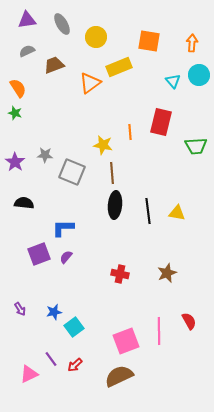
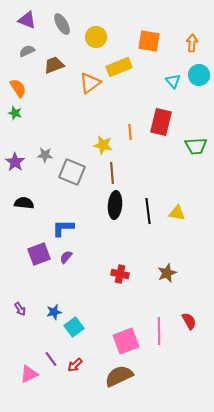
purple triangle: rotated 30 degrees clockwise
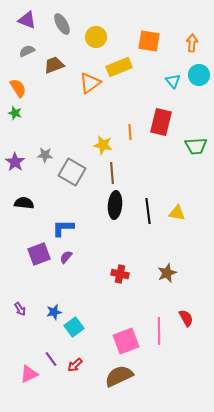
gray square: rotated 8 degrees clockwise
red semicircle: moved 3 px left, 3 px up
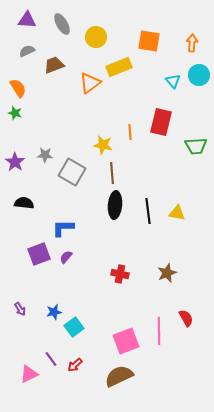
purple triangle: rotated 18 degrees counterclockwise
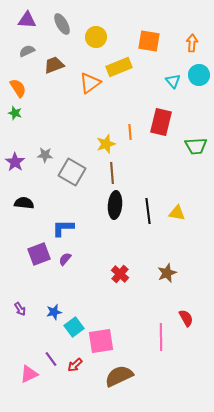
yellow star: moved 3 px right, 1 px up; rotated 30 degrees counterclockwise
purple semicircle: moved 1 px left, 2 px down
red cross: rotated 30 degrees clockwise
pink line: moved 2 px right, 6 px down
pink square: moved 25 px left; rotated 12 degrees clockwise
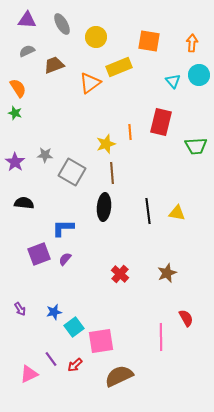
black ellipse: moved 11 px left, 2 px down
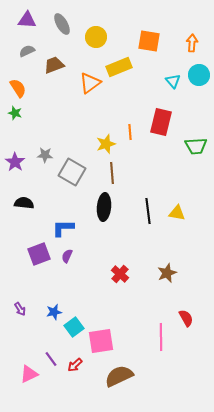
purple semicircle: moved 2 px right, 3 px up; rotated 16 degrees counterclockwise
